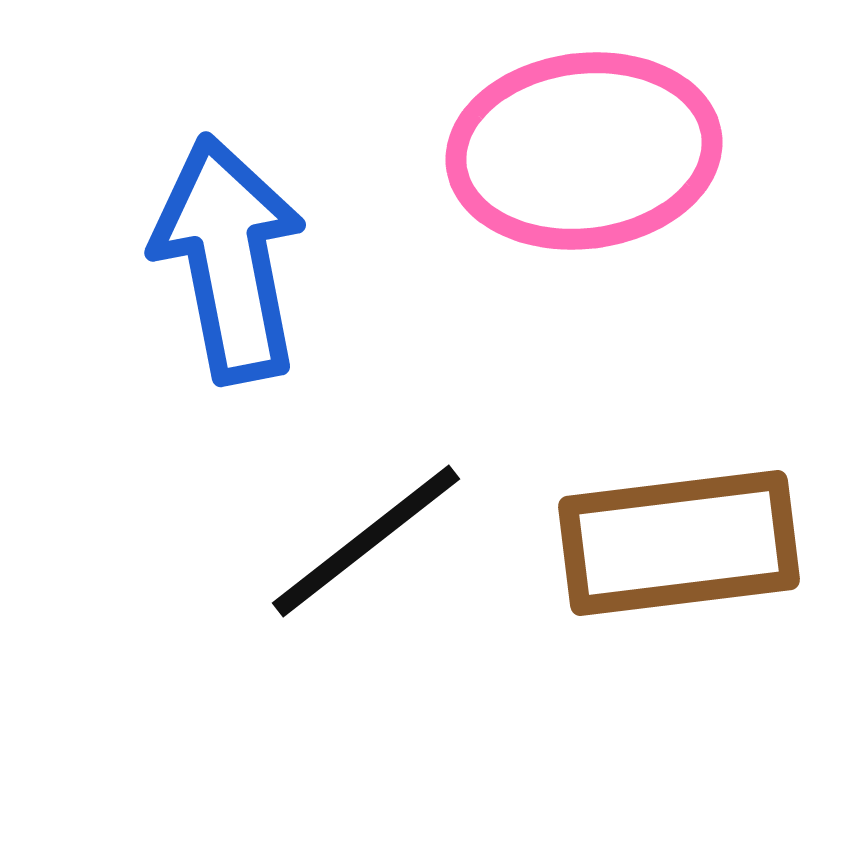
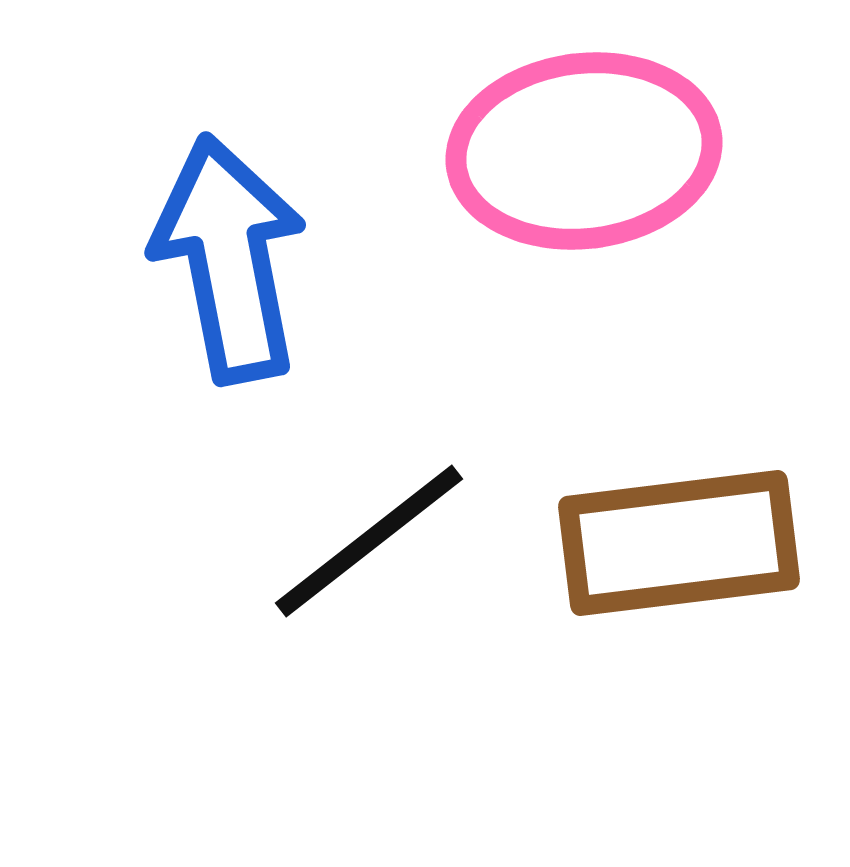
black line: moved 3 px right
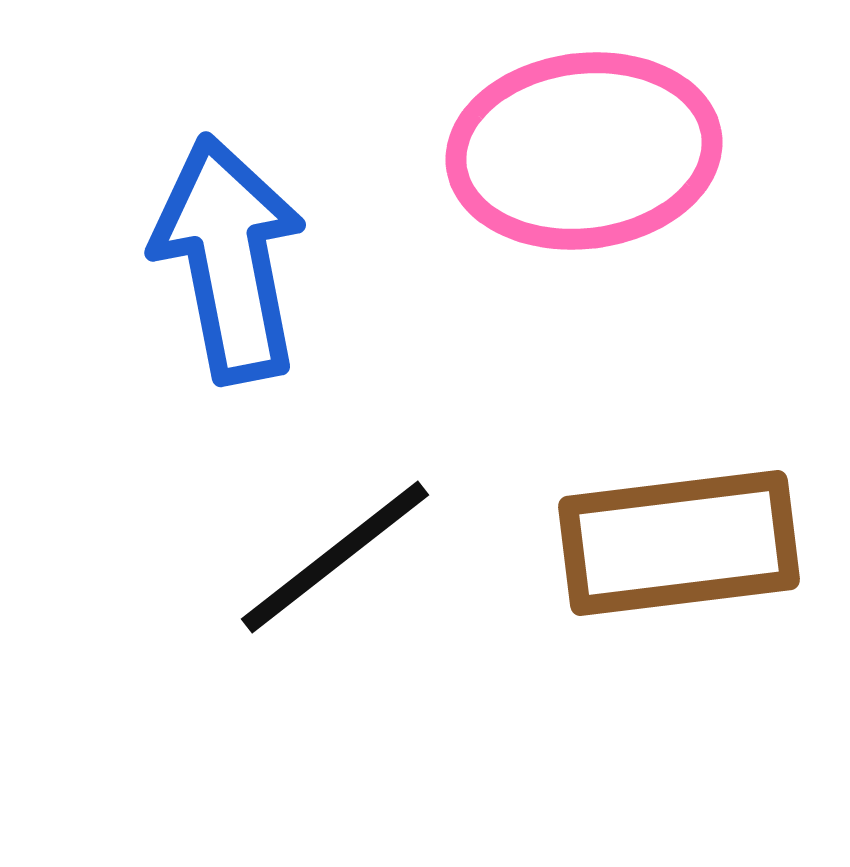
black line: moved 34 px left, 16 px down
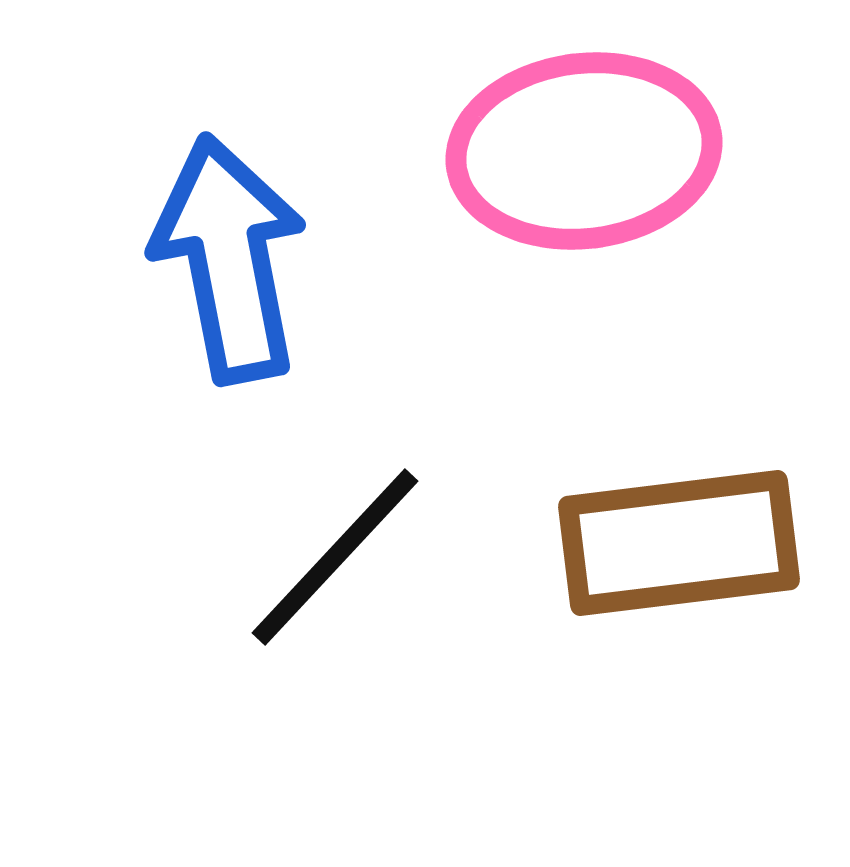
black line: rotated 9 degrees counterclockwise
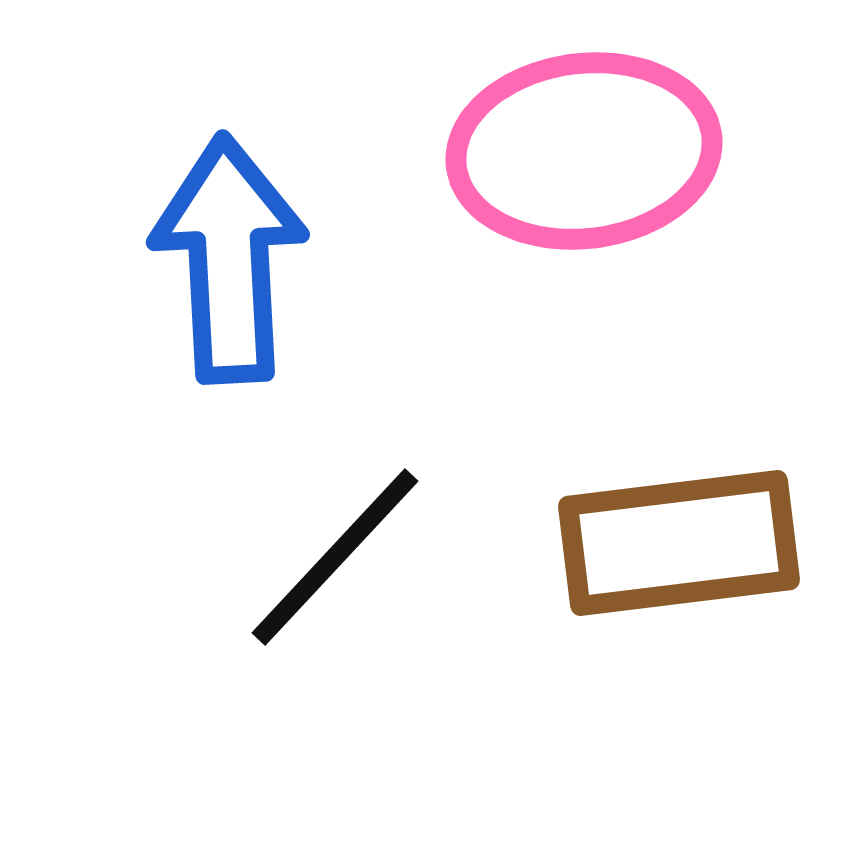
blue arrow: rotated 8 degrees clockwise
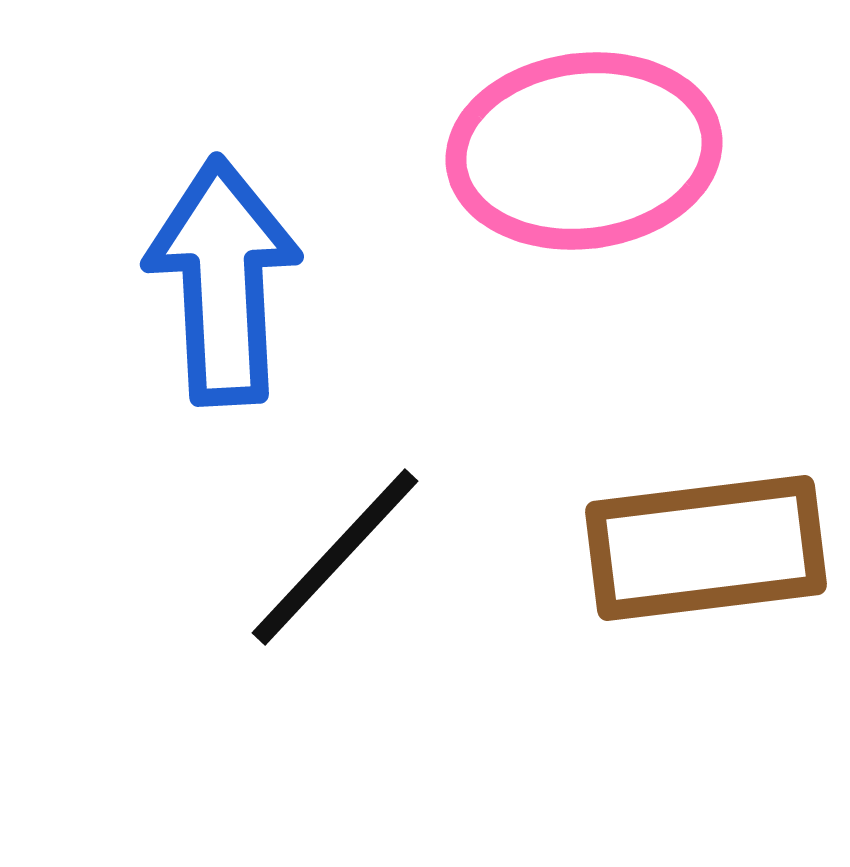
blue arrow: moved 6 px left, 22 px down
brown rectangle: moved 27 px right, 5 px down
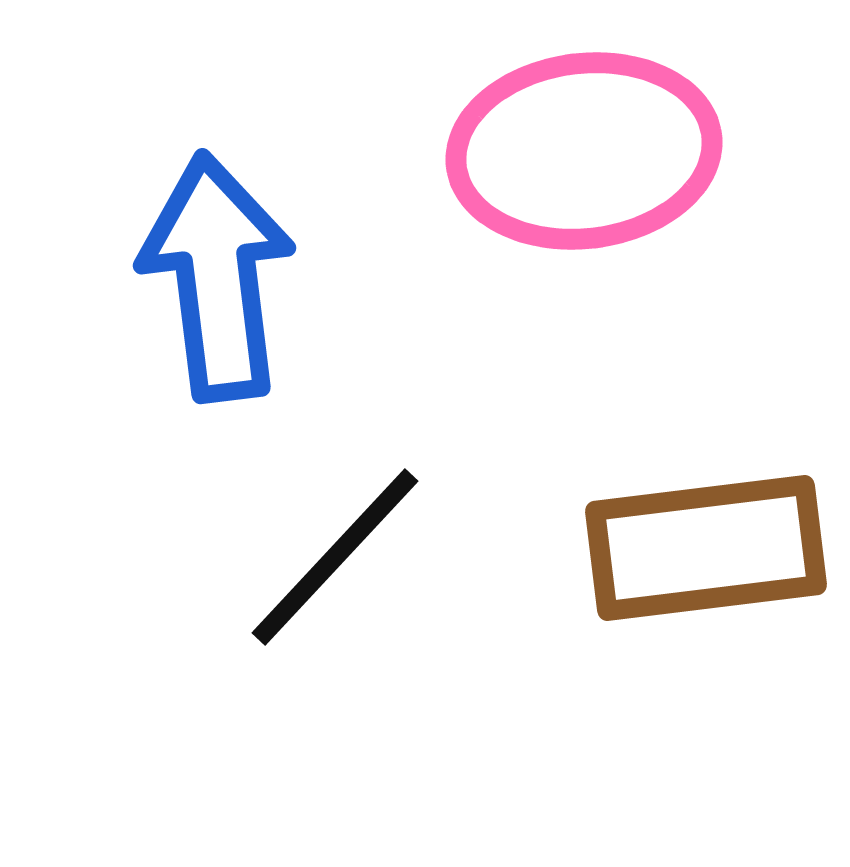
blue arrow: moved 6 px left, 4 px up; rotated 4 degrees counterclockwise
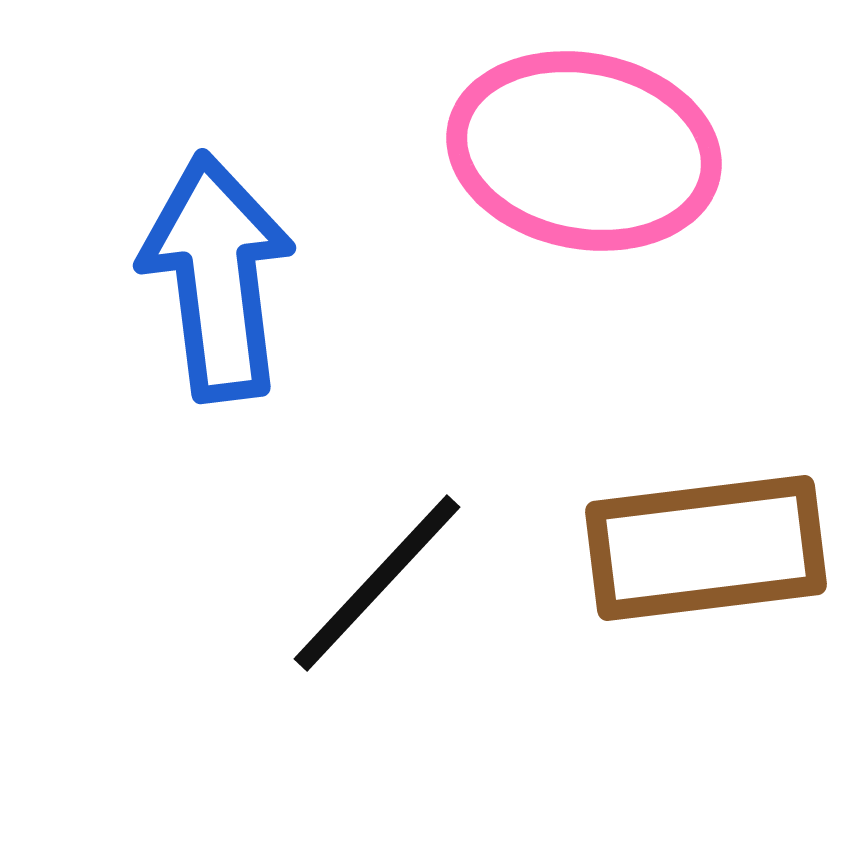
pink ellipse: rotated 18 degrees clockwise
black line: moved 42 px right, 26 px down
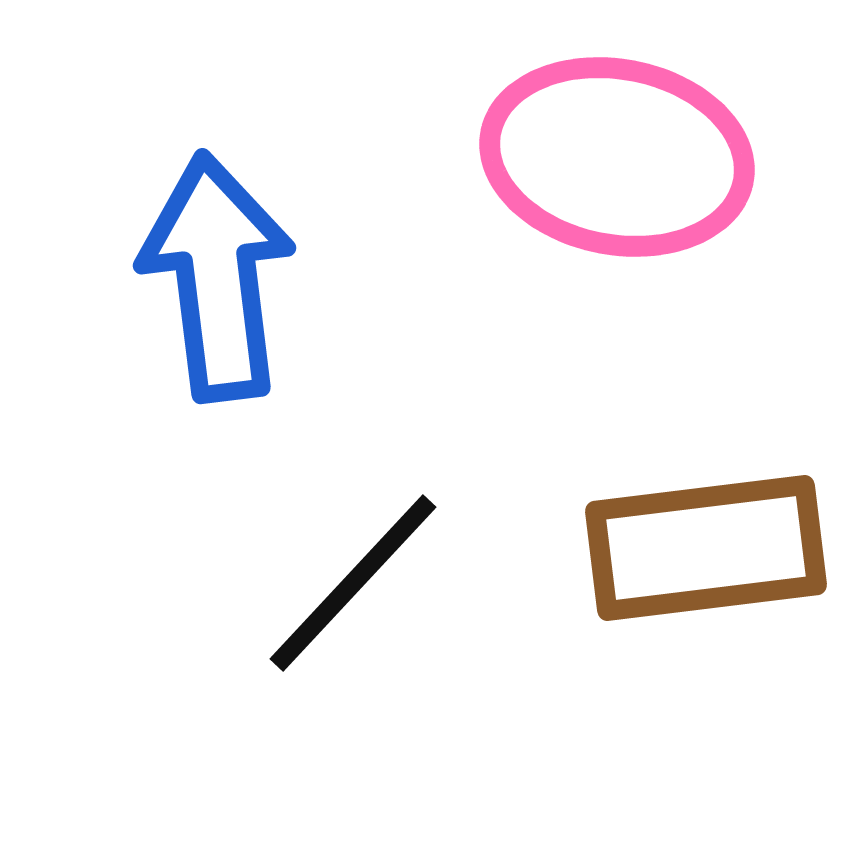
pink ellipse: moved 33 px right, 6 px down
black line: moved 24 px left
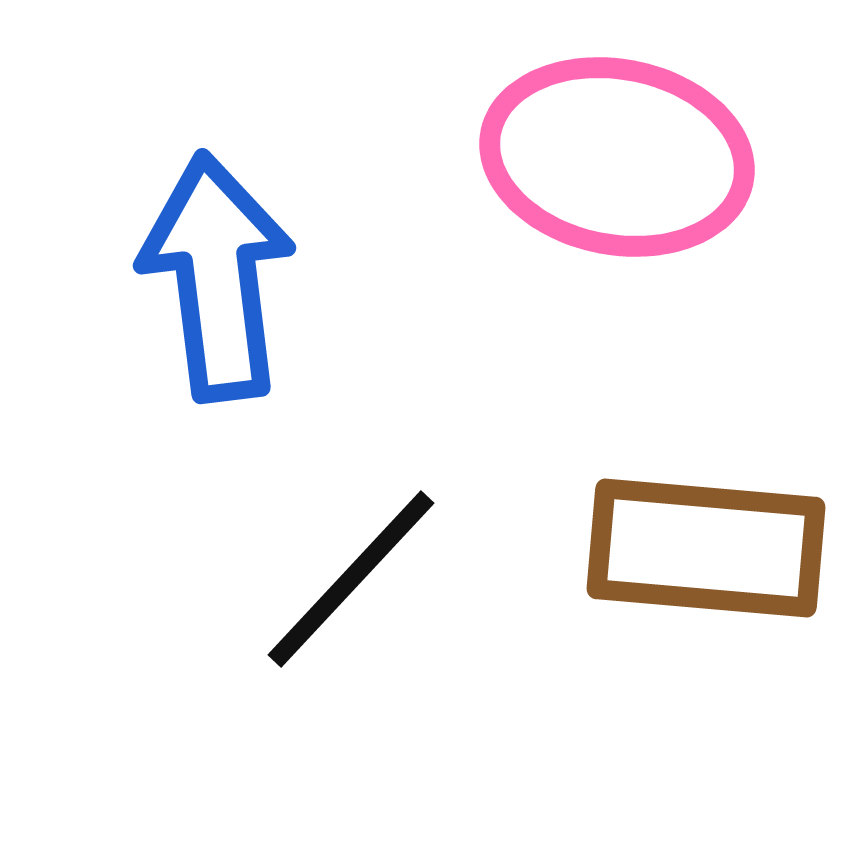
brown rectangle: rotated 12 degrees clockwise
black line: moved 2 px left, 4 px up
